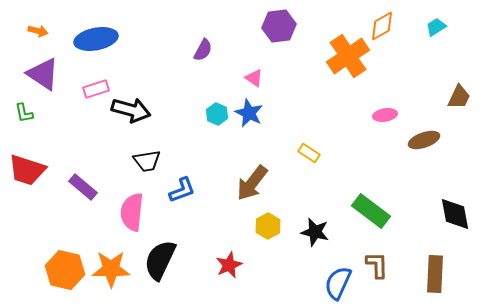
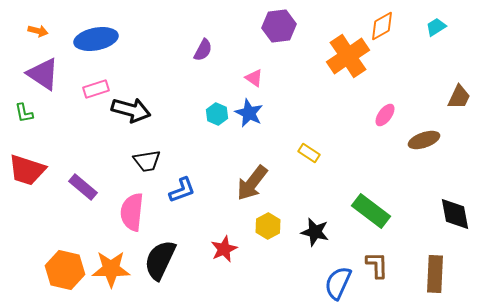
pink ellipse: rotated 45 degrees counterclockwise
red star: moved 5 px left, 16 px up
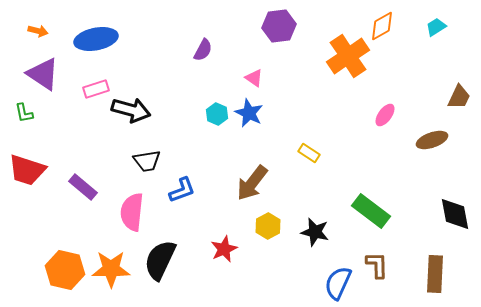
brown ellipse: moved 8 px right
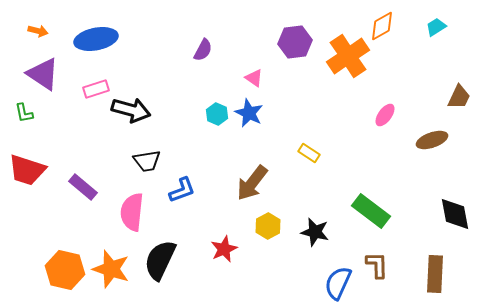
purple hexagon: moved 16 px right, 16 px down
orange star: rotated 18 degrees clockwise
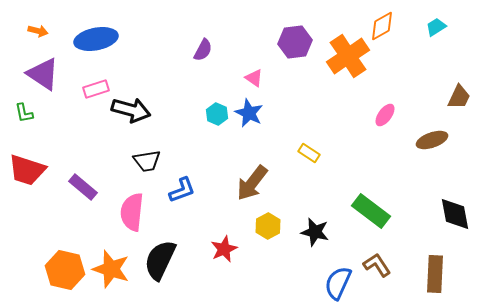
brown L-shape: rotated 32 degrees counterclockwise
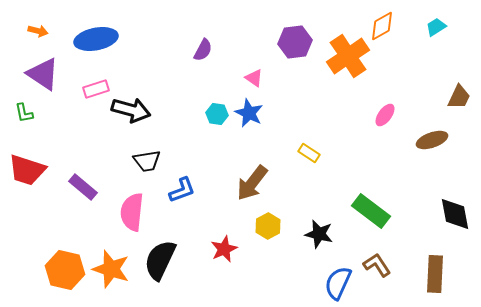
cyan hexagon: rotated 15 degrees counterclockwise
black star: moved 4 px right, 2 px down
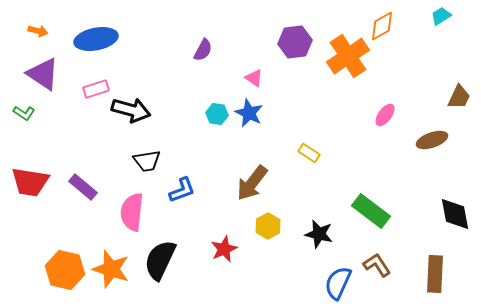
cyan trapezoid: moved 5 px right, 11 px up
green L-shape: rotated 45 degrees counterclockwise
red trapezoid: moved 3 px right, 12 px down; rotated 9 degrees counterclockwise
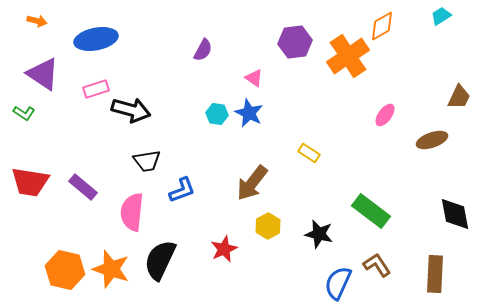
orange arrow: moved 1 px left, 10 px up
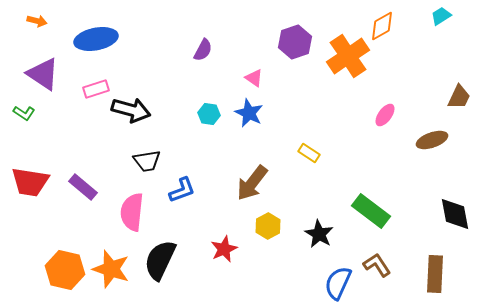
purple hexagon: rotated 12 degrees counterclockwise
cyan hexagon: moved 8 px left
black star: rotated 16 degrees clockwise
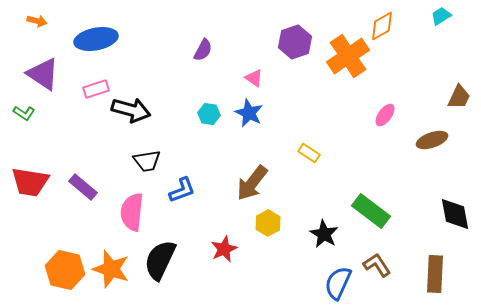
yellow hexagon: moved 3 px up
black star: moved 5 px right
